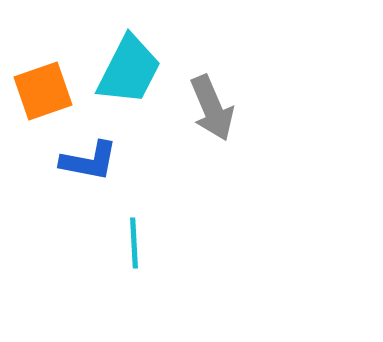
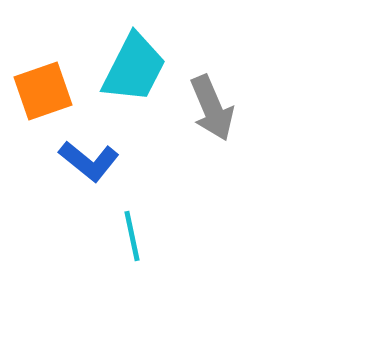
cyan trapezoid: moved 5 px right, 2 px up
blue L-shape: rotated 28 degrees clockwise
cyan line: moved 2 px left, 7 px up; rotated 9 degrees counterclockwise
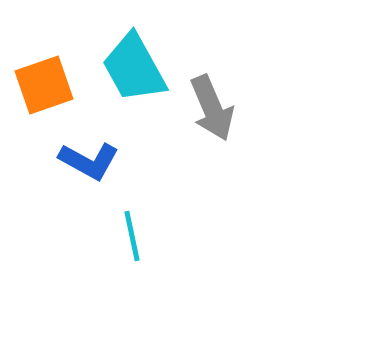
cyan trapezoid: rotated 124 degrees clockwise
orange square: moved 1 px right, 6 px up
blue L-shape: rotated 10 degrees counterclockwise
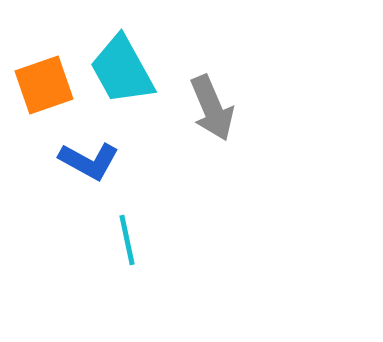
cyan trapezoid: moved 12 px left, 2 px down
cyan line: moved 5 px left, 4 px down
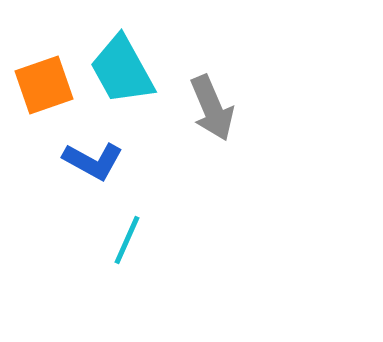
blue L-shape: moved 4 px right
cyan line: rotated 36 degrees clockwise
